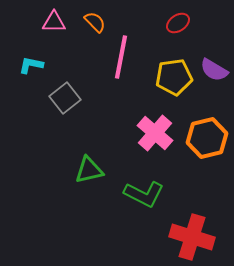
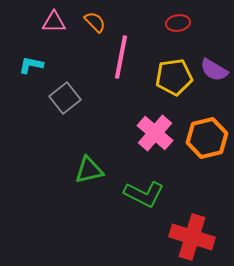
red ellipse: rotated 25 degrees clockwise
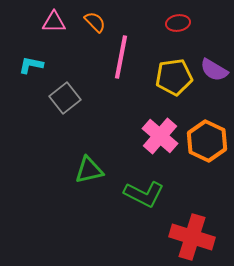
pink cross: moved 5 px right, 3 px down
orange hexagon: moved 3 px down; rotated 21 degrees counterclockwise
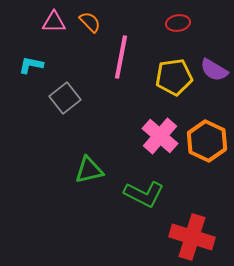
orange semicircle: moved 5 px left
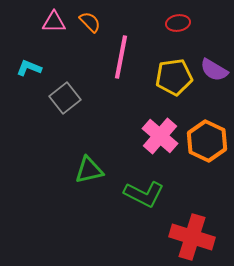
cyan L-shape: moved 2 px left, 3 px down; rotated 10 degrees clockwise
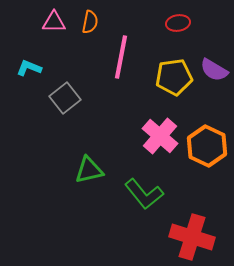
orange semicircle: rotated 55 degrees clockwise
orange hexagon: moved 5 px down
green L-shape: rotated 24 degrees clockwise
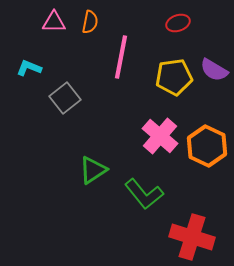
red ellipse: rotated 10 degrees counterclockwise
green triangle: moved 4 px right; rotated 20 degrees counterclockwise
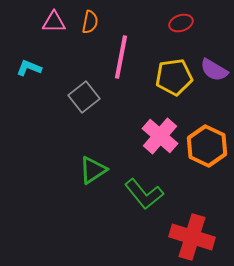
red ellipse: moved 3 px right
gray square: moved 19 px right, 1 px up
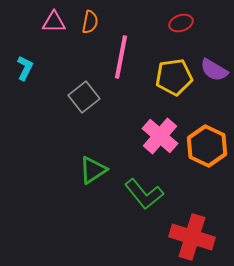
cyan L-shape: moved 4 px left; rotated 95 degrees clockwise
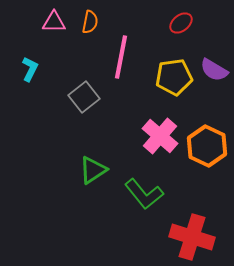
red ellipse: rotated 20 degrees counterclockwise
cyan L-shape: moved 5 px right, 1 px down
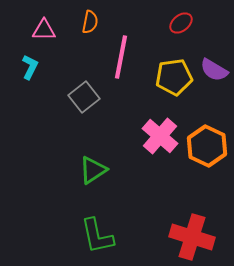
pink triangle: moved 10 px left, 8 px down
cyan L-shape: moved 2 px up
green L-shape: moved 47 px left, 42 px down; rotated 27 degrees clockwise
